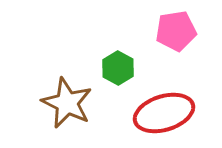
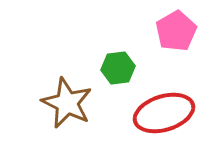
pink pentagon: rotated 21 degrees counterclockwise
green hexagon: rotated 24 degrees clockwise
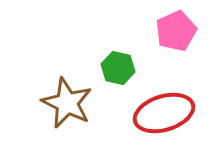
pink pentagon: rotated 6 degrees clockwise
green hexagon: rotated 20 degrees clockwise
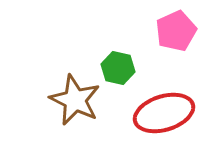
brown star: moved 8 px right, 3 px up
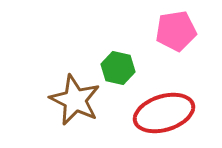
pink pentagon: rotated 15 degrees clockwise
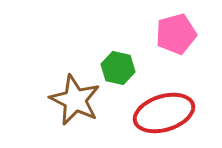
pink pentagon: moved 3 px down; rotated 6 degrees counterclockwise
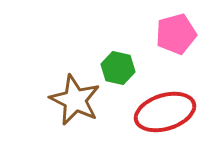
red ellipse: moved 1 px right, 1 px up
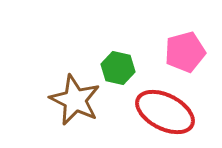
pink pentagon: moved 9 px right, 18 px down
red ellipse: rotated 44 degrees clockwise
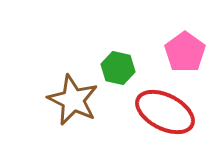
pink pentagon: rotated 21 degrees counterclockwise
brown star: moved 2 px left
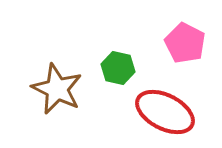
pink pentagon: moved 9 px up; rotated 9 degrees counterclockwise
brown star: moved 16 px left, 11 px up
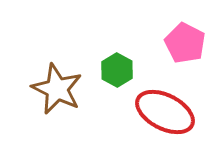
green hexagon: moved 1 px left, 2 px down; rotated 16 degrees clockwise
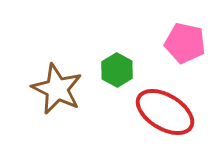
pink pentagon: rotated 15 degrees counterclockwise
red ellipse: rotated 4 degrees clockwise
